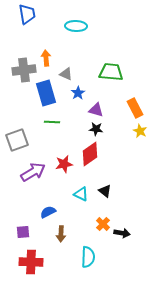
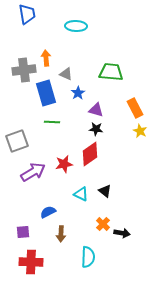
gray square: moved 1 px down
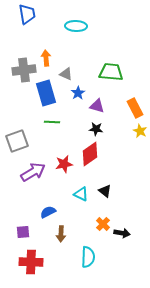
purple triangle: moved 1 px right, 4 px up
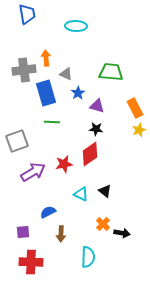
yellow star: moved 1 px left, 1 px up; rotated 24 degrees clockwise
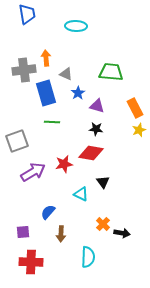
red diamond: moved 1 px right, 1 px up; rotated 45 degrees clockwise
black triangle: moved 2 px left, 9 px up; rotated 16 degrees clockwise
blue semicircle: rotated 21 degrees counterclockwise
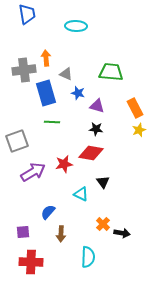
blue star: rotated 24 degrees counterclockwise
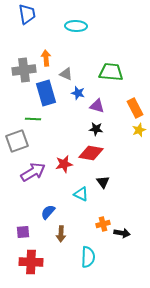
green line: moved 19 px left, 3 px up
orange cross: rotated 32 degrees clockwise
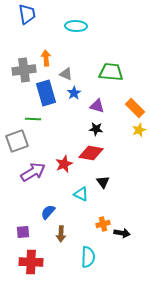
blue star: moved 4 px left; rotated 24 degrees clockwise
orange rectangle: rotated 18 degrees counterclockwise
red star: rotated 12 degrees counterclockwise
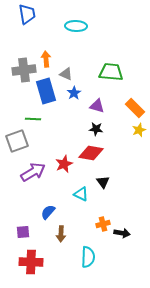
orange arrow: moved 1 px down
blue rectangle: moved 2 px up
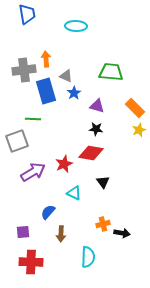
gray triangle: moved 2 px down
cyan triangle: moved 7 px left, 1 px up
